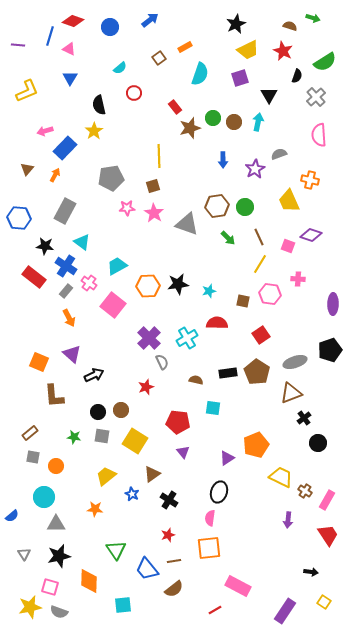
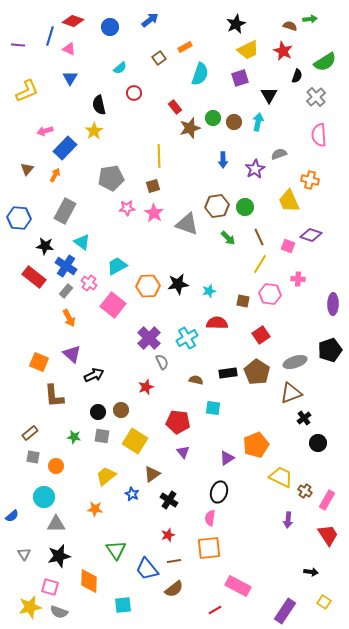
green arrow at (313, 18): moved 3 px left, 1 px down; rotated 24 degrees counterclockwise
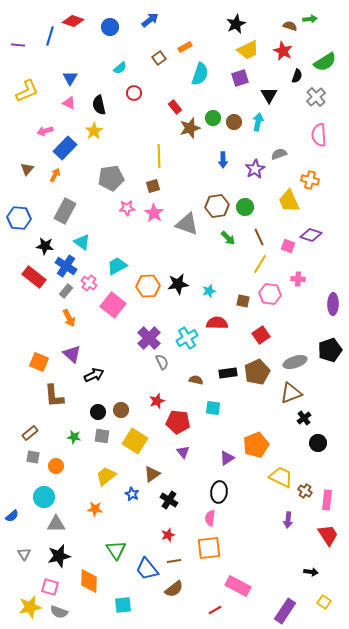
pink triangle at (69, 49): moved 54 px down
brown pentagon at (257, 372): rotated 15 degrees clockwise
red star at (146, 387): moved 11 px right, 14 px down
black ellipse at (219, 492): rotated 10 degrees counterclockwise
pink rectangle at (327, 500): rotated 24 degrees counterclockwise
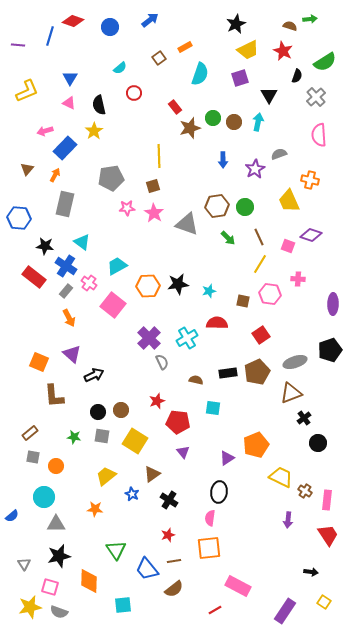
gray rectangle at (65, 211): moved 7 px up; rotated 15 degrees counterclockwise
gray triangle at (24, 554): moved 10 px down
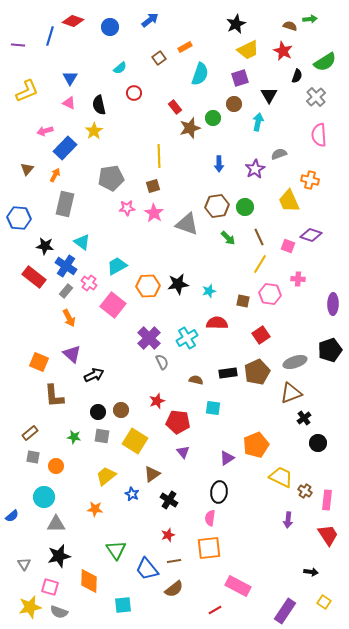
brown circle at (234, 122): moved 18 px up
blue arrow at (223, 160): moved 4 px left, 4 px down
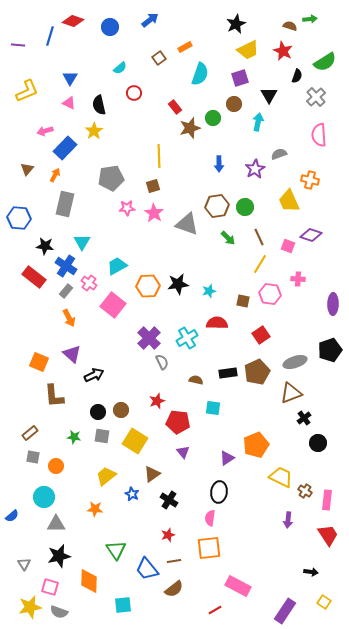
cyan triangle at (82, 242): rotated 24 degrees clockwise
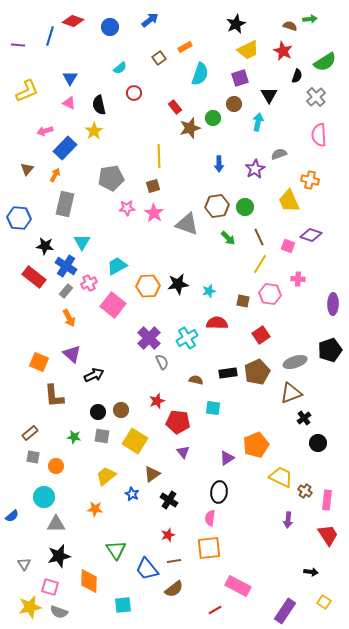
pink cross at (89, 283): rotated 28 degrees clockwise
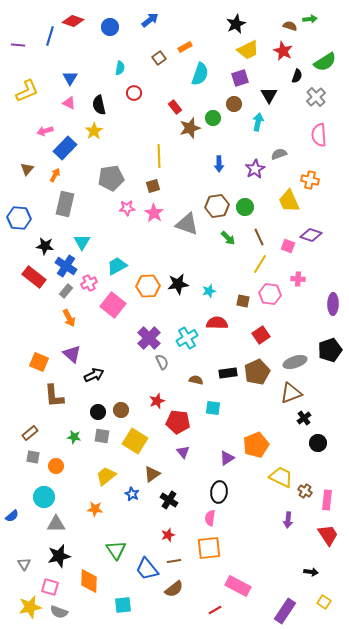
cyan semicircle at (120, 68): rotated 40 degrees counterclockwise
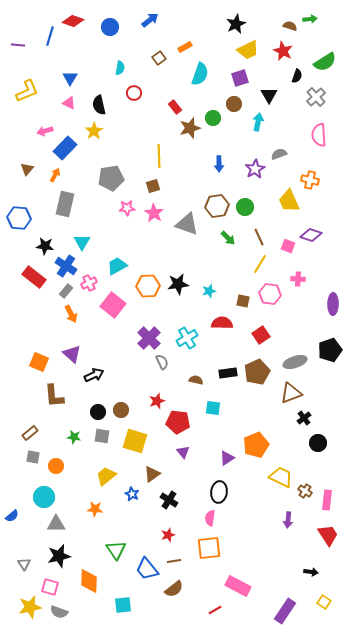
orange arrow at (69, 318): moved 2 px right, 4 px up
red semicircle at (217, 323): moved 5 px right
yellow square at (135, 441): rotated 15 degrees counterclockwise
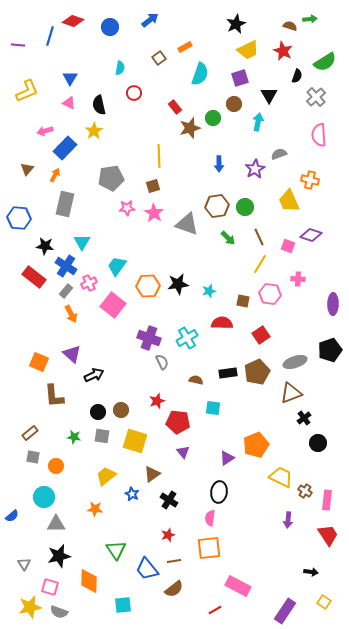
cyan trapezoid at (117, 266): rotated 25 degrees counterclockwise
purple cross at (149, 338): rotated 25 degrees counterclockwise
